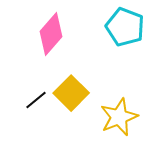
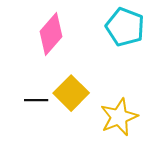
black line: rotated 40 degrees clockwise
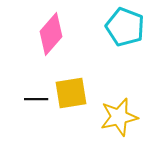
yellow square: rotated 36 degrees clockwise
black line: moved 1 px up
yellow star: rotated 9 degrees clockwise
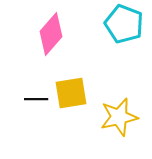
cyan pentagon: moved 1 px left, 3 px up
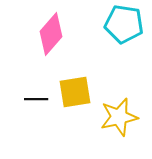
cyan pentagon: rotated 12 degrees counterclockwise
yellow square: moved 4 px right, 1 px up
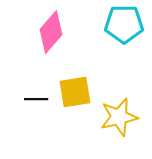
cyan pentagon: rotated 9 degrees counterclockwise
pink diamond: moved 2 px up
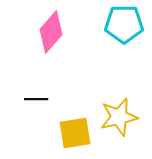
yellow square: moved 41 px down
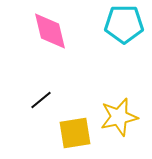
pink diamond: moved 1 px left, 1 px up; rotated 54 degrees counterclockwise
black line: moved 5 px right, 1 px down; rotated 40 degrees counterclockwise
